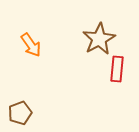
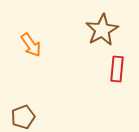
brown star: moved 3 px right, 9 px up
brown pentagon: moved 3 px right, 4 px down
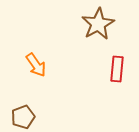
brown star: moved 4 px left, 6 px up
orange arrow: moved 5 px right, 20 px down
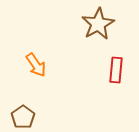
red rectangle: moved 1 px left, 1 px down
brown pentagon: rotated 15 degrees counterclockwise
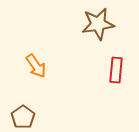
brown star: rotated 20 degrees clockwise
orange arrow: moved 1 px down
